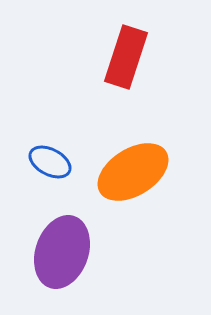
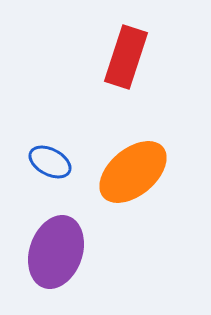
orange ellipse: rotated 8 degrees counterclockwise
purple ellipse: moved 6 px left
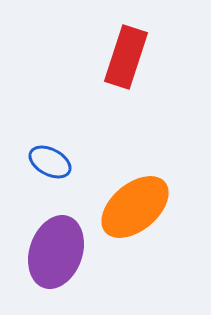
orange ellipse: moved 2 px right, 35 px down
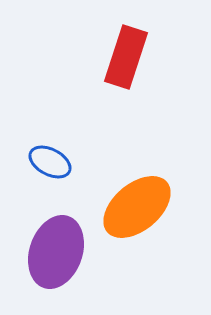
orange ellipse: moved 2 px right
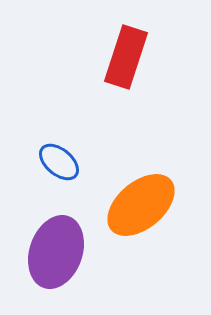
blue ellipse: moved 9 px right; rotated 12 degrees clockwise
orange ellipse: moved 4 px right, 2 px up
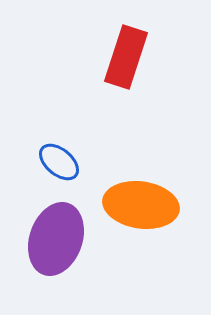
orange ellipse: rotated 48 degrees clockwise
purple ellipse: moved 13 px up
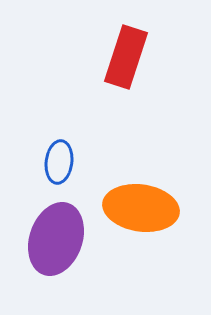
blue ellipse: rotated 57 degrees clockwise
orange ellipse: moved 3 px down
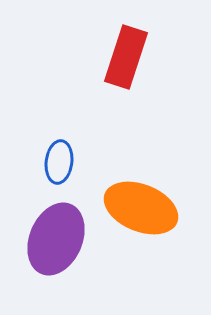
orange ellipse: rotated 14 degrees clockwise
purple ellipse: rotated 4 degrees clockwise
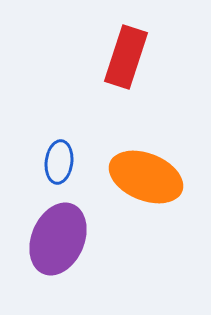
orange ellipse: moved 5 px right, 31 px up
purple ellipse: moved 2 px right
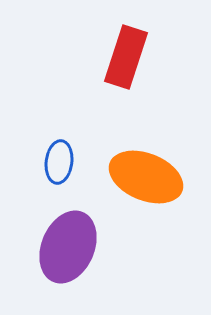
purple ellipse: moved 10 px right, 8 px down
